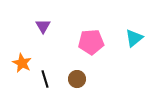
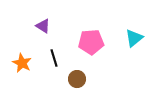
purple triangle: rotated 28 degrees counterclockwise
black line: moved 9 px right, 21 px up
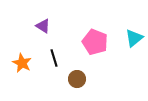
pink pentagon: moved 4 px right; rotated 25 degrees clockwise
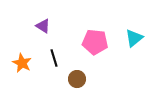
pink pentagon: rotated 15 degrees counterclockwise
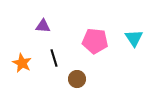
purple triangle: rotated 28 degrees counterclockwise
cyan triangle: rotated 24 degrees counterclockwise
pink pentagon: moved 1 px up
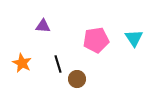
pink pentagon: moved 1 px right, 1 px up; rotated 15 degrees counterclockwise
black line: moved 4 px right, 6 px down
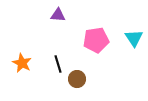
purple triangle: moved 15 px right, 11 px up
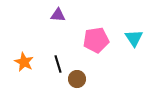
orange star: moved 2 px right, 1 px up
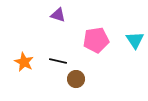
purple triangle: rotated 14 degrees clockwise
cyan triangle: moved 1 px right, 2 px down
black line: moved 3 px up; rotated 60 degrees counterclockwise
brown circle: moved 1 px left
